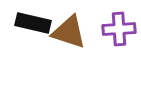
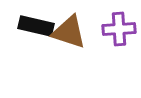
black rectangle: moved 3 px right, 3 px down
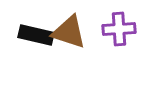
black rectangle: moved 9 px down
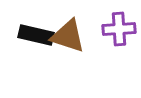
brown triangle: moved 1 px left, 4 px down
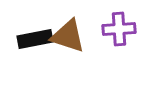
black rectangle: moved 1 px left, 4 px down; rotated 24 degrees counterclockwise
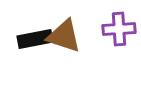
brown triangle: moved 4 px left
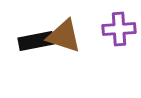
black rectangle: moved 1 px right, 2 px down
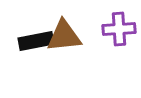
brown triangle: rotated 24 degrees counterclockwise
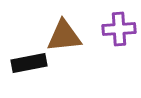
black rectangle: moved 7 px left, 22 px down
